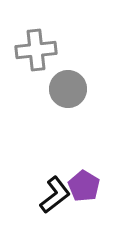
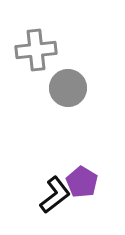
gray circle: moved 1 px up
purple pentagon: moved 2 px left, 4 px up
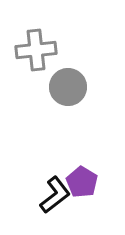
gray circle: moved 1 px up
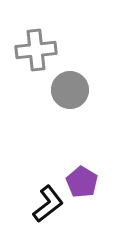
gray circle: moved 2 px right, 3 px down
black L-shape: moved 7 px left, 9 px down
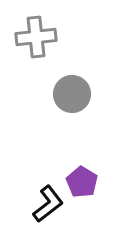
gray cross: moved 13 px up
gray circle: moved 2 px right, 4 px down
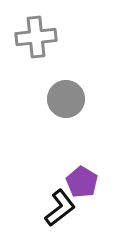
gray circle: moved 6 px left, 5 px down
black L-shape: moved 12 px right, 4 px down
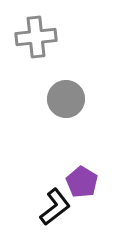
black L-shape: moved 5 px left, 1 px up
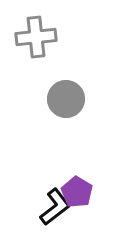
purple pentagon: moved 5 px left, 10 px down
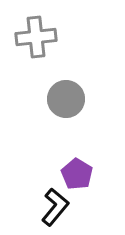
purple pentagon: moved 18 px up
black L-shape: rotated 12 degrees counterclockwise
